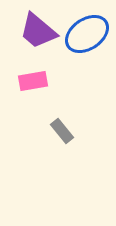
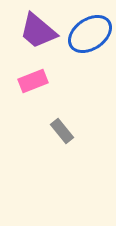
blue ellipse: moved 3 px right
pink rectangle: rotated 12 degrees counterclockwise
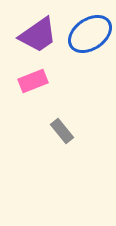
purple trapezoid: moved 4 px down; rotated 75 degrees counterclockwise
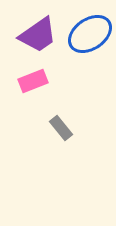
gray rectangle: moved 1 px left, 3 px up
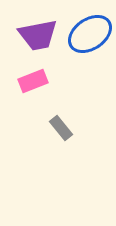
purple trapezoid: rotated 24 degrees clockwise
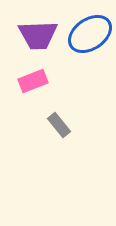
purple trapezoid: rotated 9 degrees clockwise
gray rectangle: moved 2 px left, 3 px up
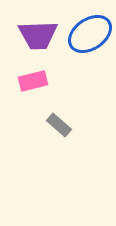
pink rectangle: rotated 8 degrees clockwise
gray rectangle: rotated 10 degrees counterclockwise
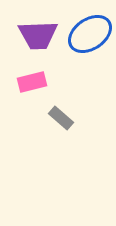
pink rectangle: moved 1 px left, 1 px down
gray rectangle: moved 2 px right, 7 px up
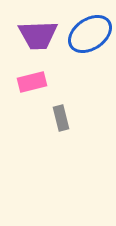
gray rectangle: rotated 35 degrees clockwise
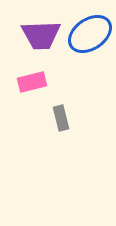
purple trapezoid: moved 3 px right
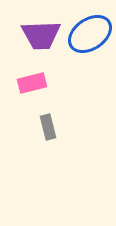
pink rectangle: moved 1 px down
gray rectangle: moved 13 px left, 9 px down
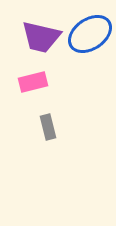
purple trapezoid: moved 2 px down; rotated 15 degrees clockwise
pink rectangle: moved 1 px right, 1 px up
